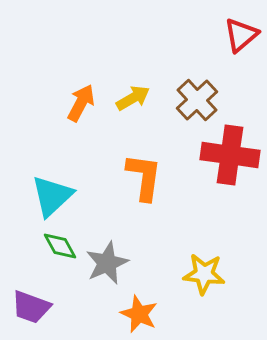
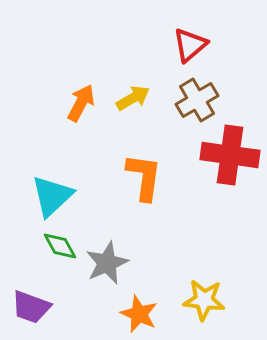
red triangle: moved 51 px left, 10 px down
brown cross: rotated 12 degrees clockwise
yellow star: moved 26 px down
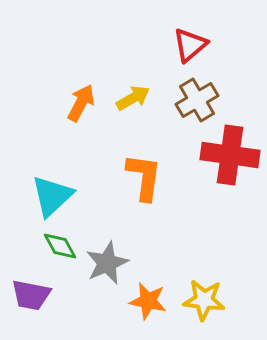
purple trapezoid: moved 12 px up; rotated 9 degrees counterclockwise
orange star: moved 9 px right, 13 px up; rotated 12 degrees counterclockwise
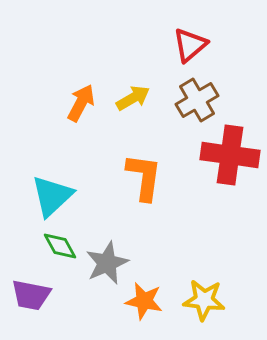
orange star: moved 4 px left
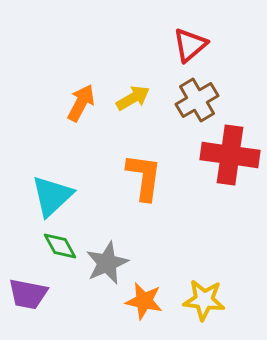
purple trapezoid: moved 3 px left, 1 px up
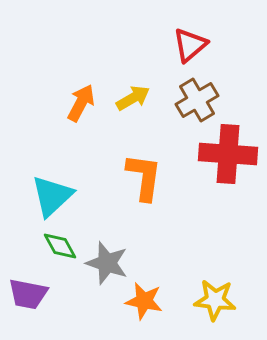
red cross: moved 2 px left, 1 px up; rotated 4 degrees counterclockwise
gray star: rotated 30 degrees counterclockwise
yellow star: moved 11 px right
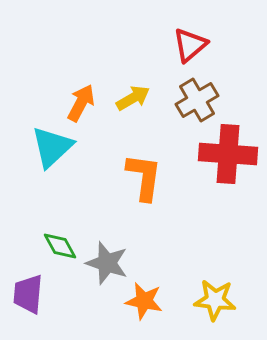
cyan triangle: moved 49 px up
purple trapezoid: rotated 84 degrees clockwise
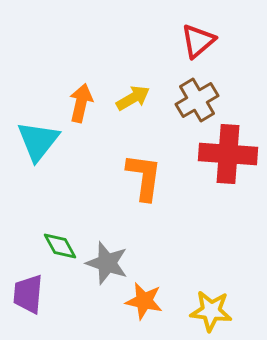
red triangle: moved 8 px right, 4 px up
orange arrow: rotated 15 degrees counterclockwise
cyan triangle: moved 14 px left, 6 px up; rotated 9 degrees counterclockwise
yellow star: moved 4 px left, 11 px down
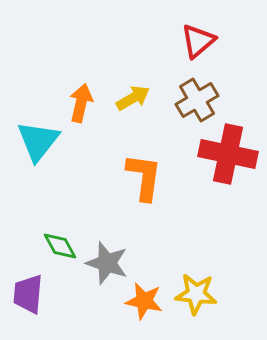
red cross: rotated 8 degrees clockwise
yellow star: moved 15 px left, 17 px up
